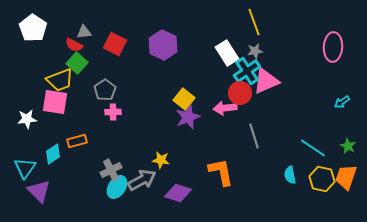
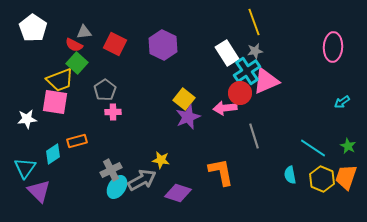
yellow hexagon: rotated 10 degrees clockwise
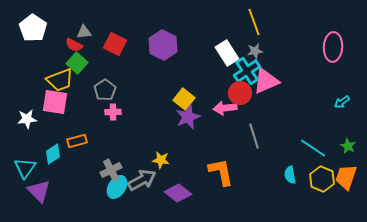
purple diamond: rotated 20 degrees clockwise
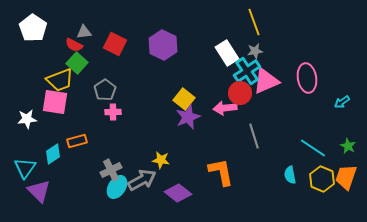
pink ellipse: moved 26 px left, 31 px down; rotated 12 degrees counterclockwise
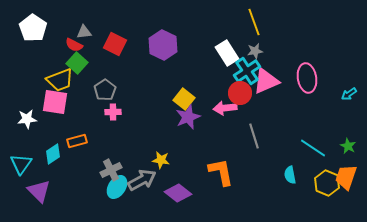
cyan arrow: moved 7 px right, 8 px up
cyan triangle: moved 4 px left, 4 px up
yellow hexagon: moved 5 px right, 4 px down
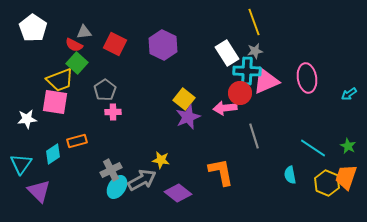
cyan cross: rotated 36 degrees clockwise
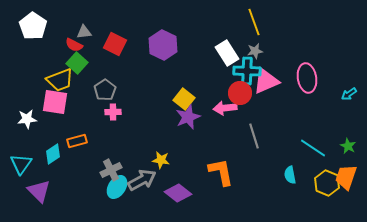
white pentagon: moved 2 px up
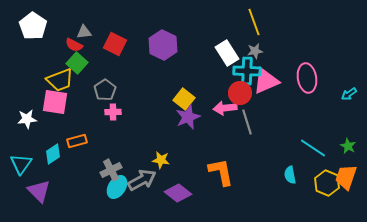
gray line: moved 7 px left, 14 px up
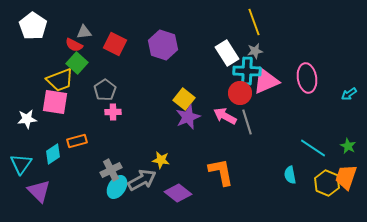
purple hexagon: rotated 8 degrees counterclockwise
pink arrow: moved 8 px down; rotated 35 degrees clockwise
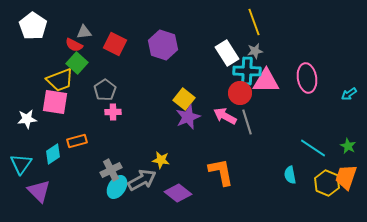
pink triangle: rotated 24 degrees clockwise
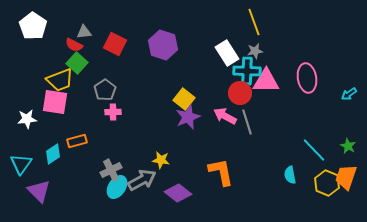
cyan line: moved 1 px right, 2 px down; rotated 12 degrees clockwise
